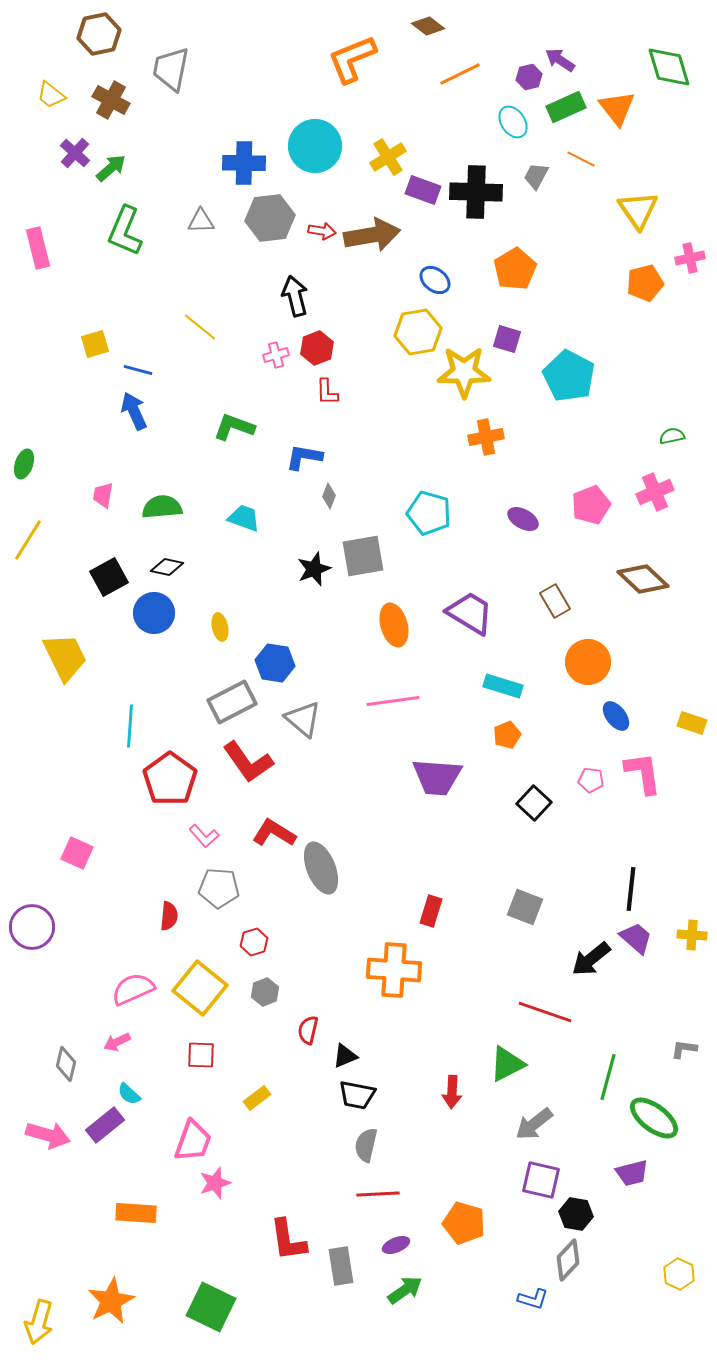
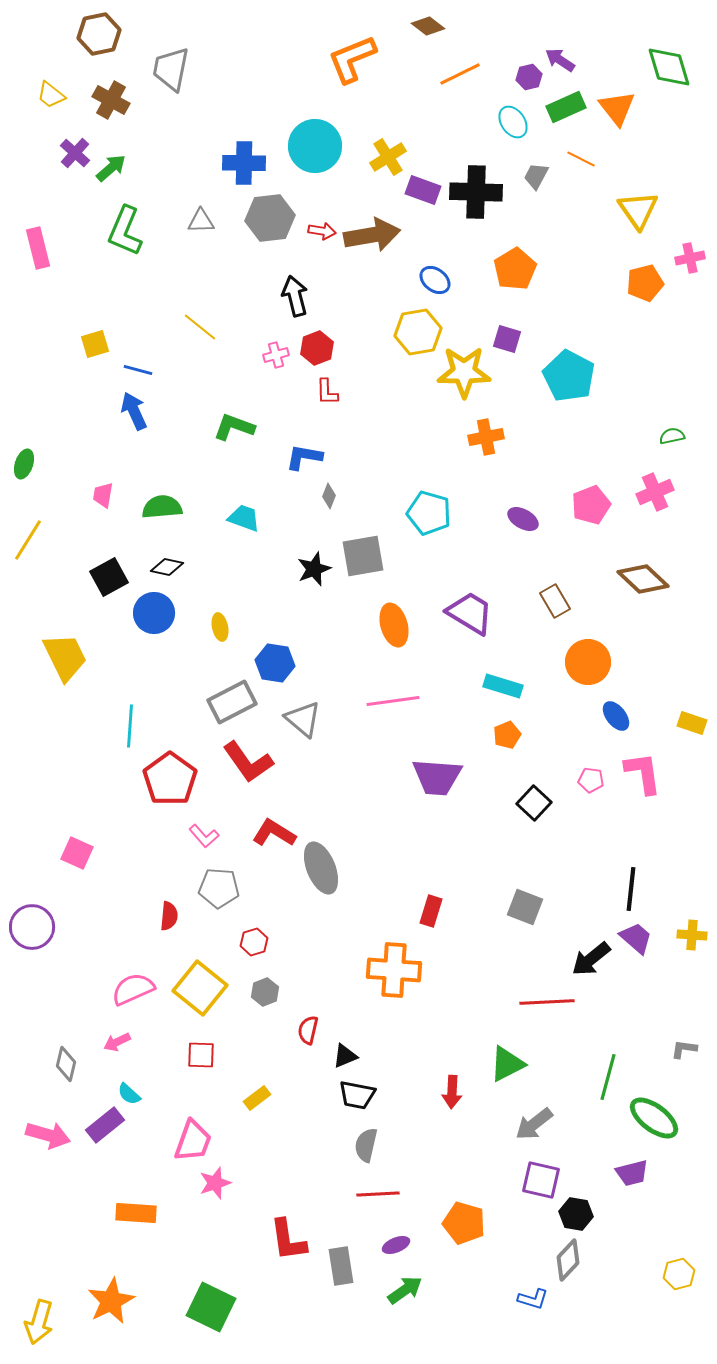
red line at (545, 1012): moved 2 px right, 10 px up; rotated 22 degrees counterclockwise
yellow hexagon at (679, 1274): rotated 20 degrees clockwise
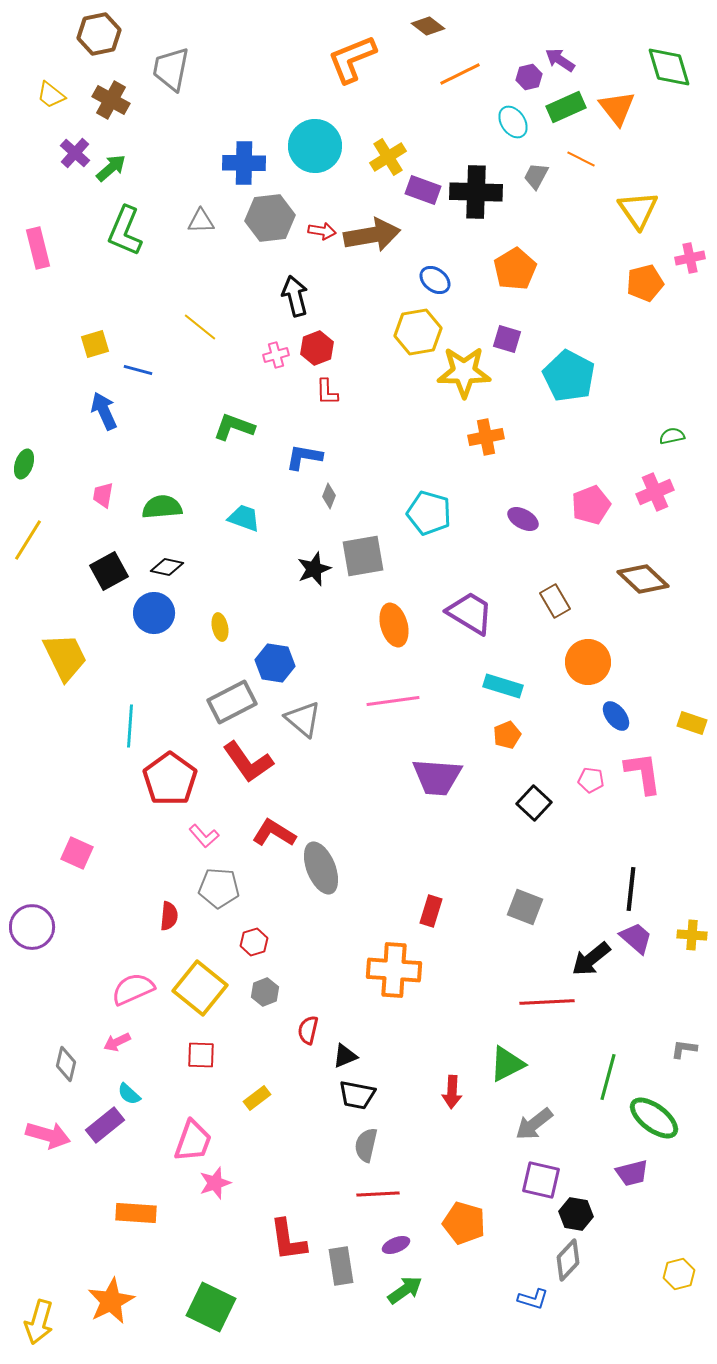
blue arrow at (134, 411): moved 30 px left
black square at (109, 577): moved 6 px up
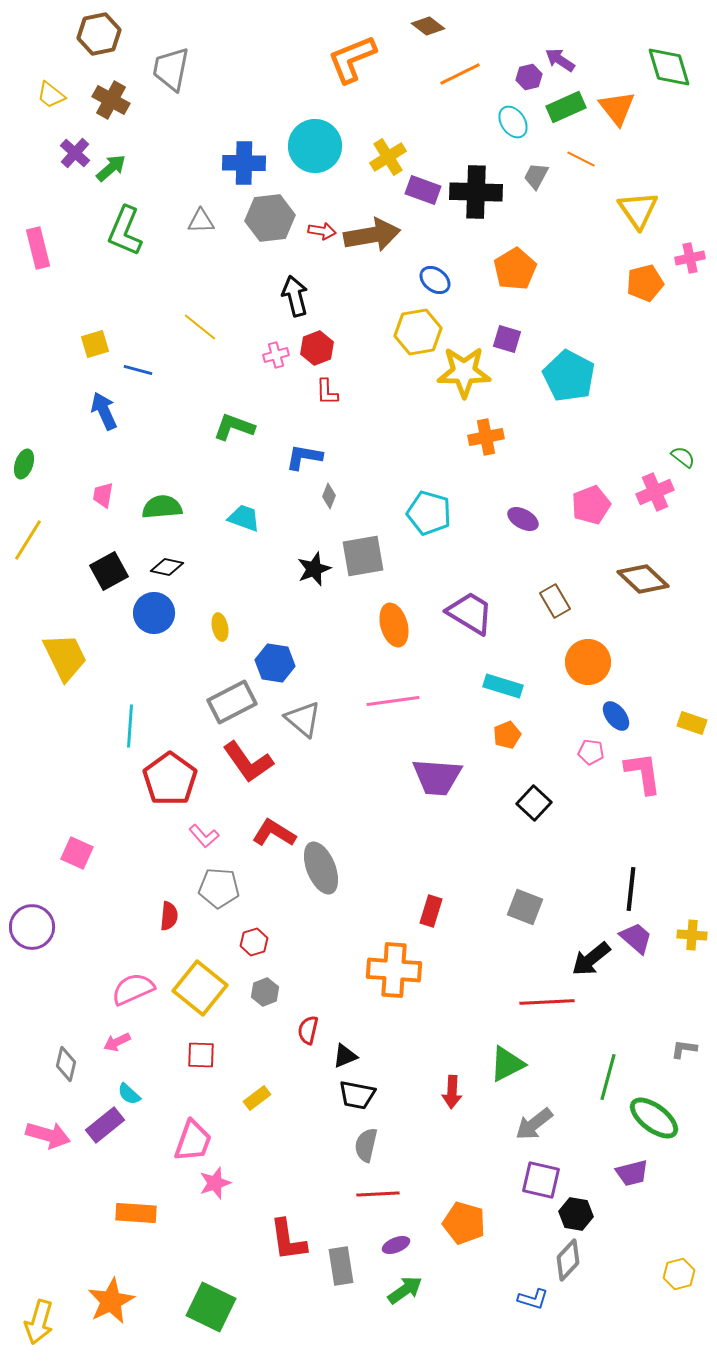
green semicircle at (672, 436): moved 11 px right, 21 px down; rotated 50 degrees clockwise
pink pentagon at (591, 780): moved 28 px up
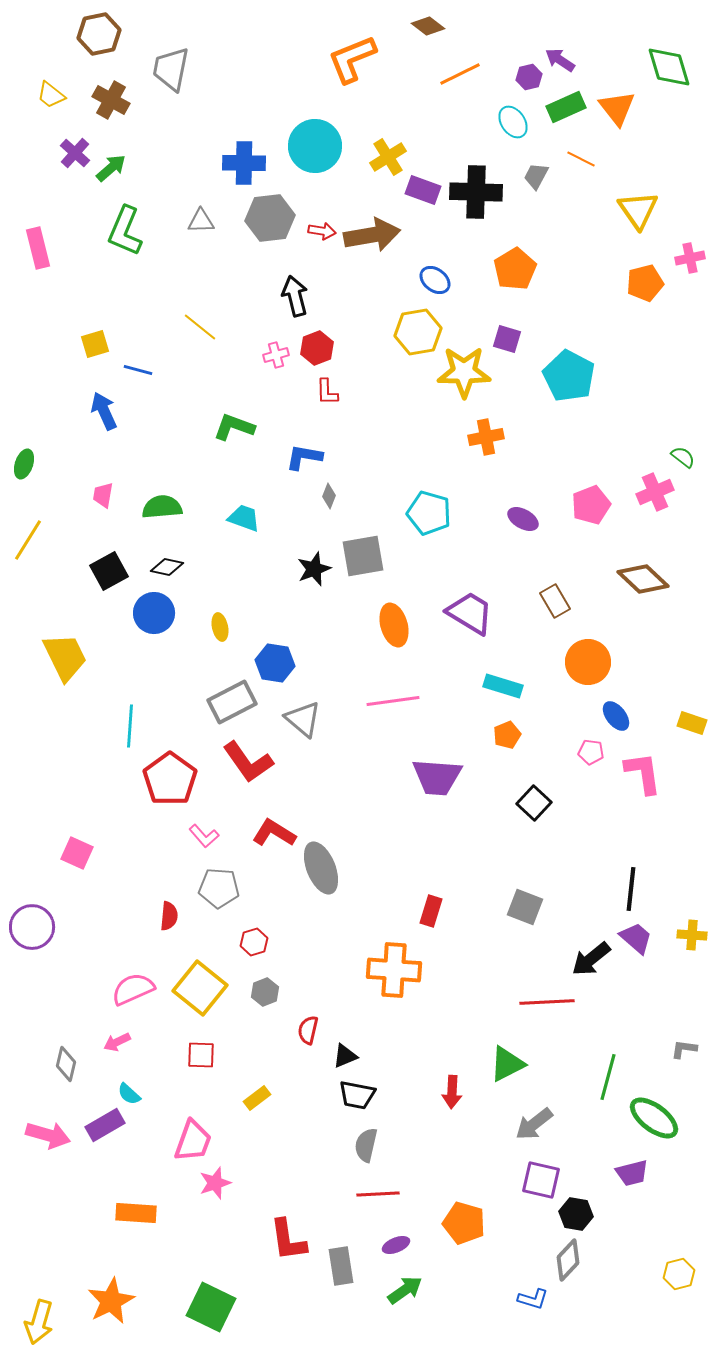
purple rectangle at (105, 1125): rotated 9 degrees clockwise
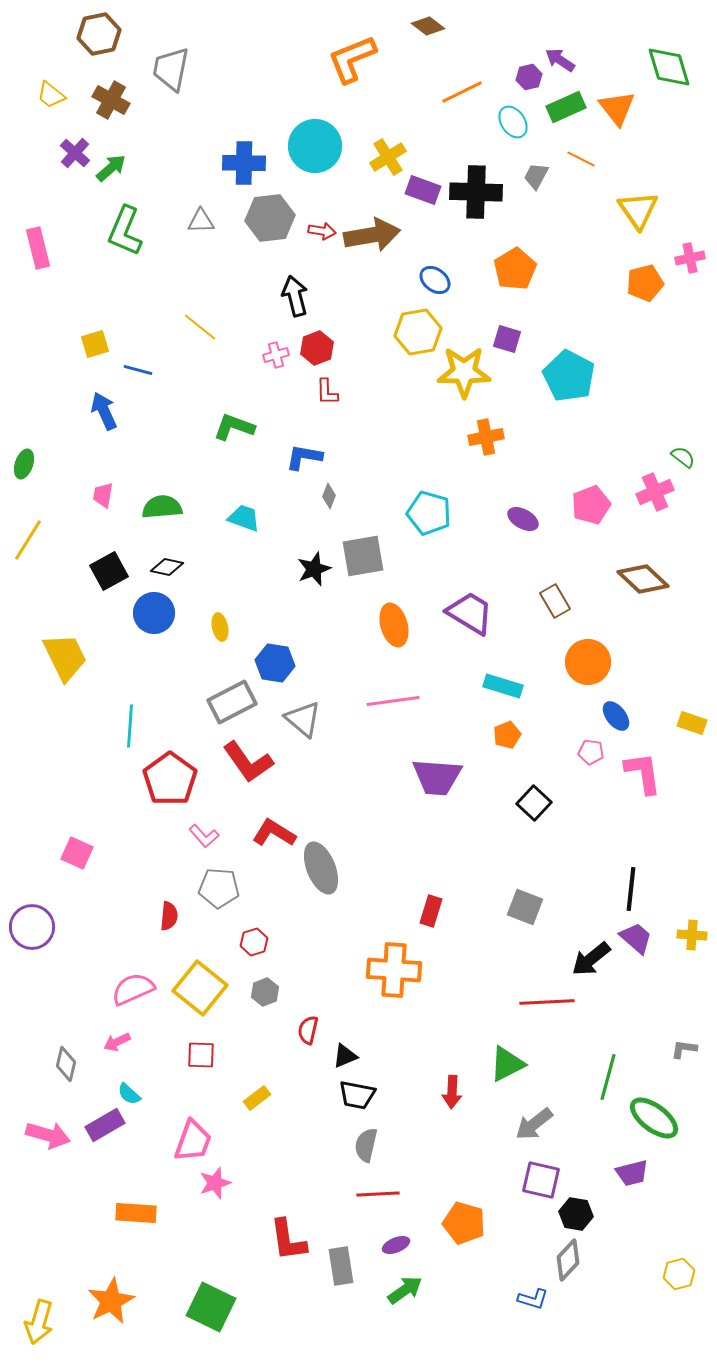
orange line at (460, 74): moved 2 px right, 18 px down
